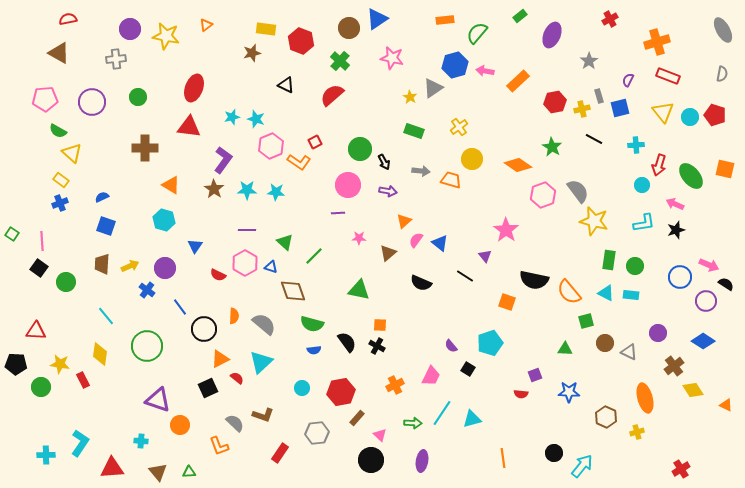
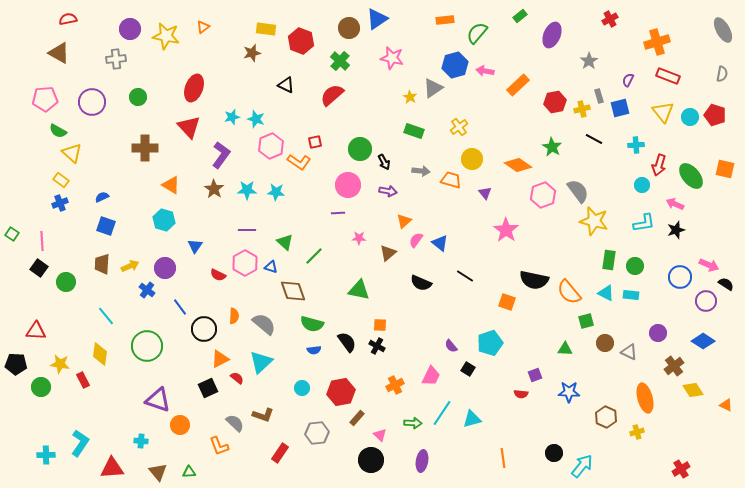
orange triangle at (206, 25): moved 3 px left, 2 px down
orange rectangle at (518, 81): moved 4 px down
red triangle at (189, 127): rotated 40 degrees clockwise
red square at (315, 142): rotated 16 degrees clockwise
purple L-shape at (223, 160): moved 2 px left, 5 px up
purple triangle at (485, 256): moved 63 px up
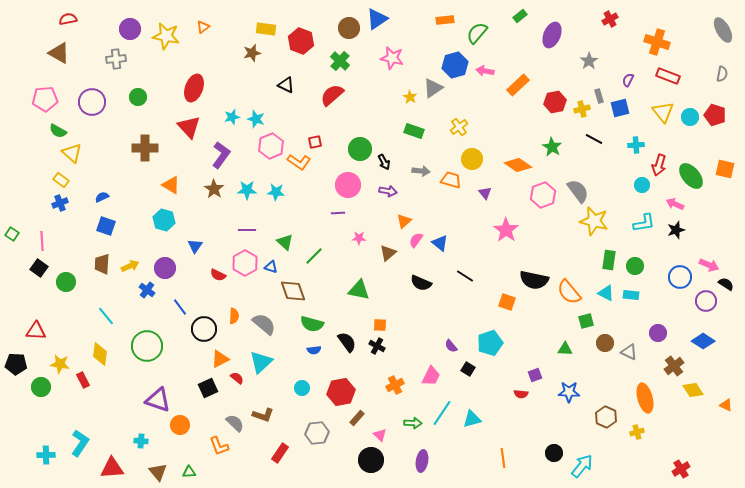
orange cross at (657, 42): rotated 35 degrees clockwise
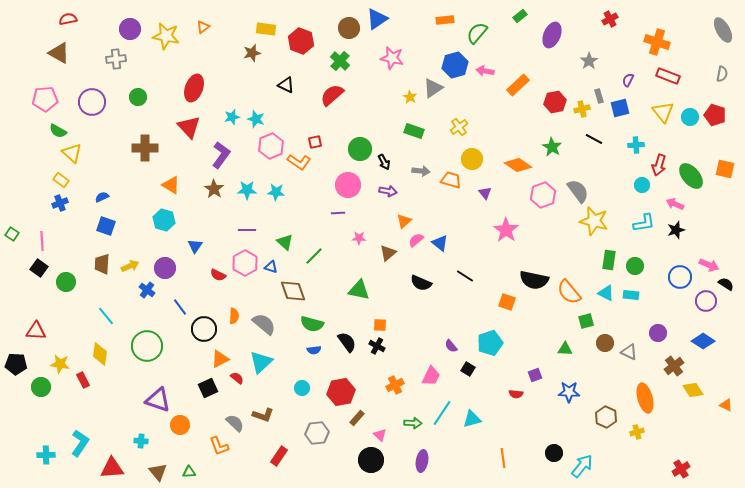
pink semicircle at (416, 240): rotated 14 degrees clockwise
red semicircle at (521, 394): moved 5 px left
red rectangle at (280, 453): moved 1 px left, 3 px down
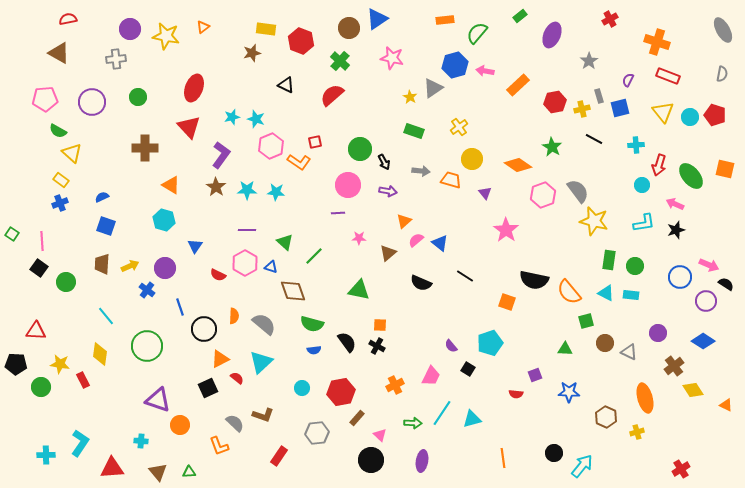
brown star at (214, 189): moved 2 px right, 2 px up
blue line at (180, 307): rotated 18 degrees clockwise
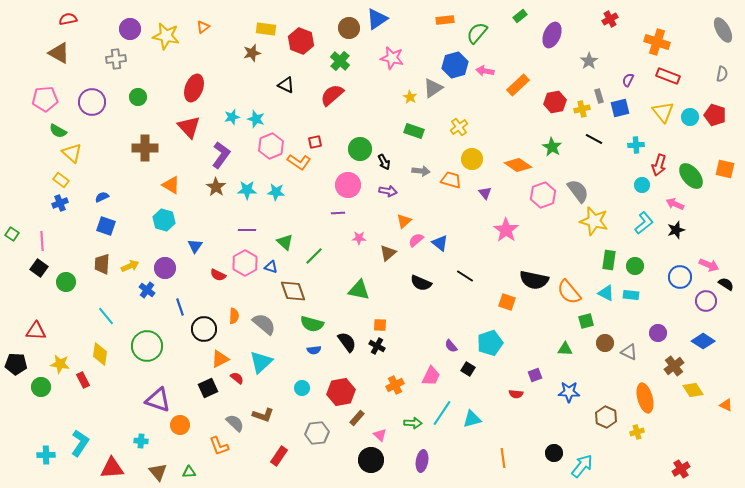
cyan L-shape at (644, 223): rotated 30 degrees counterclockwise
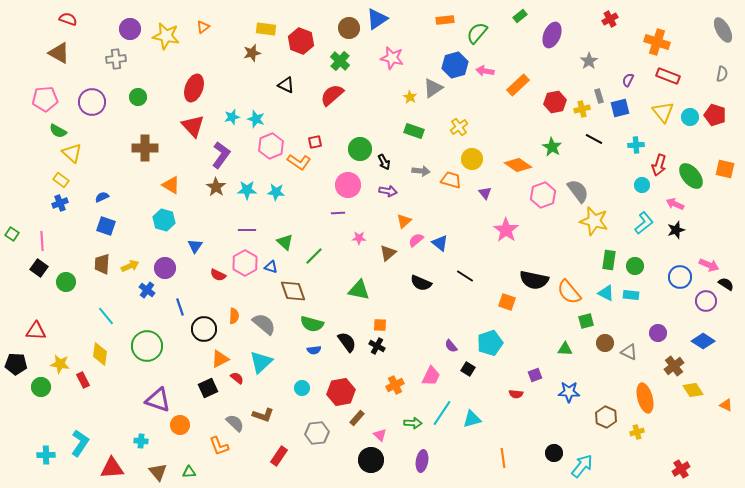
red semicircle at (68, 19): rotated 30 degrees clockwise
red triangle at (189, 127): moved 4 px right, 1 px up
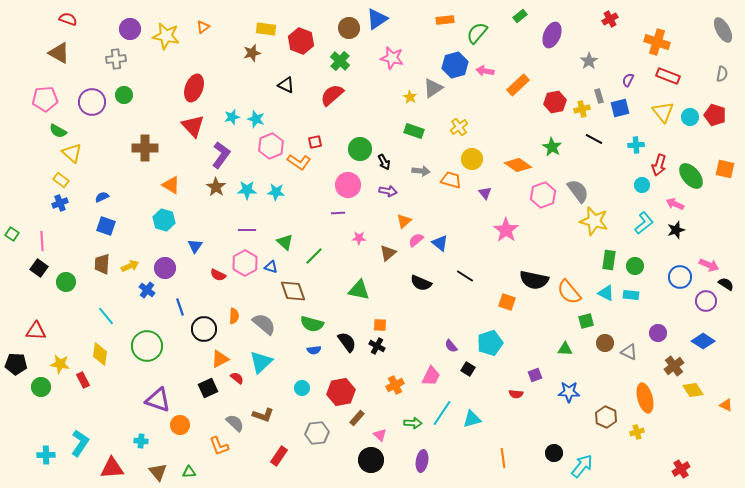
green circle at (138, 97): moved 14 px left, 2 px up
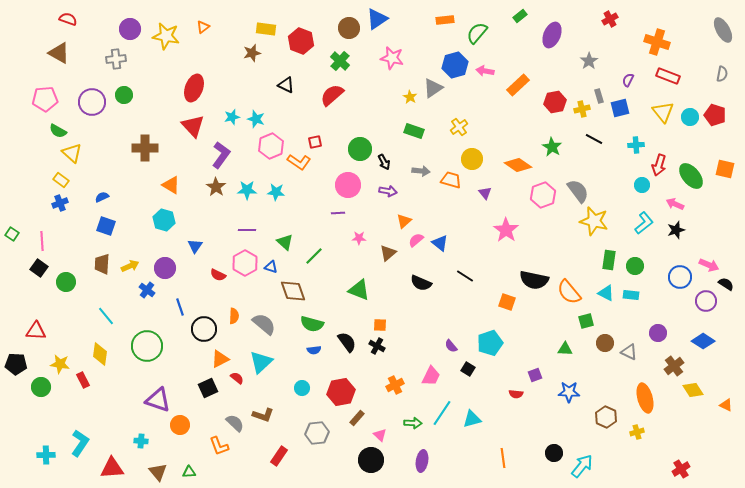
green triangle at (359, 290): rotated 10 degrees clockwise
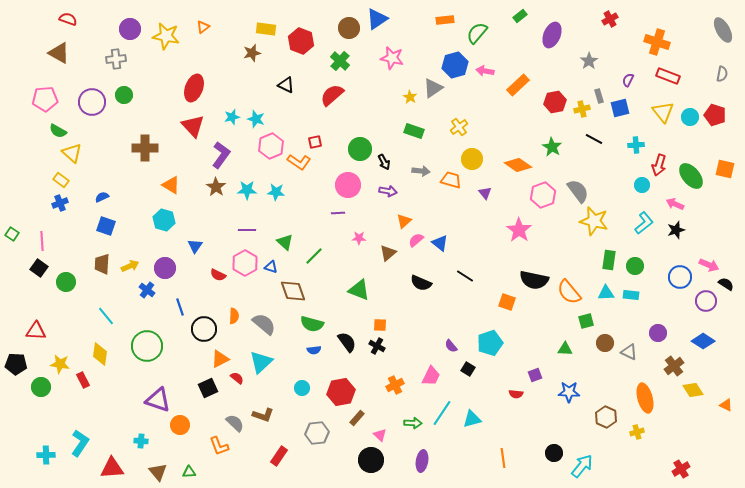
pink star at (506, 230): moved 13 px right
cyan triangle at (606, 293): rotated 30 degrees counterclockwise
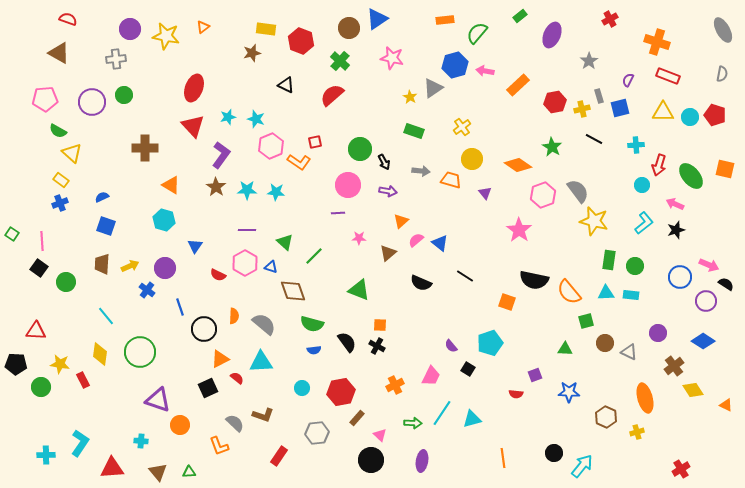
yellow triangle at (663, 112): rotated 50 degrees counterclockwise
cyan star at (232, 117): moved 4 px left
yellow cross at (459, 127): moved 3 px right
orange triangle at (404, 221): moved 3 px left
green circle at (147, 346): moved 7 px left, 6 px down
cyan triangle at (261, 362): rotated 40 degrees clockwise
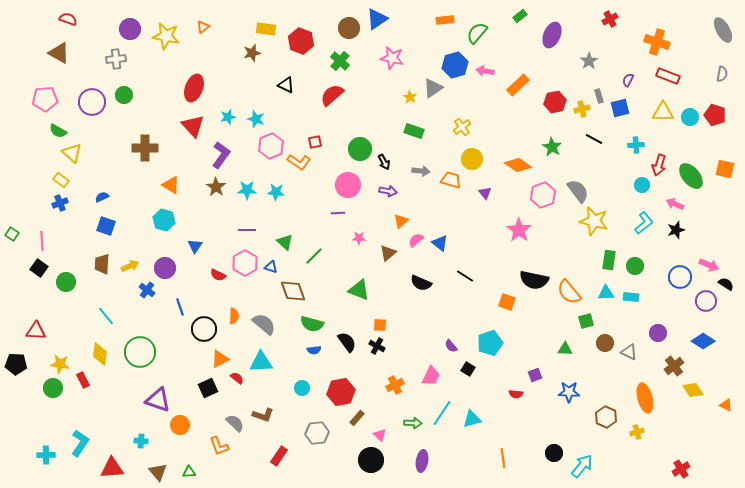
cyan rectangle at (631, 295): moved 2 px down
green circle at (41, 387): moved 12 px right, 1 px down
